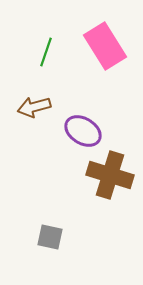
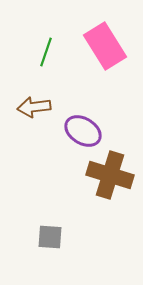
brown arrow: rotated 8 degrees clockwise
gray square: rotated 8 degrees counterclockwise
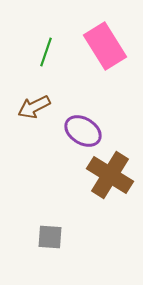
brown arrow: rotated 20 degrees counterclockwise
brown cross: rotated 15 degrees clockwise
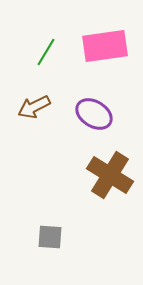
pink rectangle: rotated 66 degrees counterclockwise
green line: rotated 12 degrees clockwise
purple ellipse: moved 11 px right, 17 px up
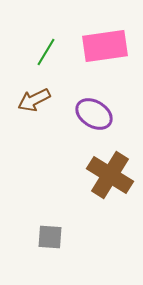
brown arrow: moved 7 px up
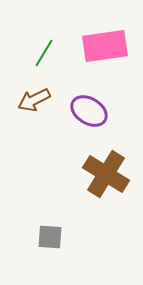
green line: moved 2 px left, 1 px down
purple ellipse: moved 5 px left, 3 px up
brown cross: moved 4 px left, 1 px up
